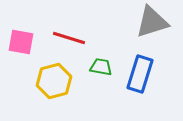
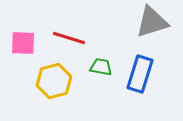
pink square: moved 2 px right, 1 px down; rotated 8 degrees counterclockwise
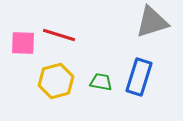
red line: moved 10 px left, 3 px up
green trapezoid: moved 15 px down
blue rectangle: moved 1 px left, 3 px down
yellow hexagon: moved 2 px right
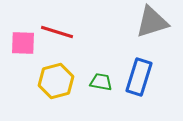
red line: moved 2 px left, 3 px up
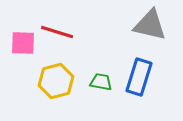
gray triangle: moved 2 px left, 3 px down; rotated 30 degrees clockwise
